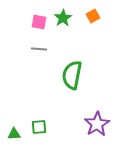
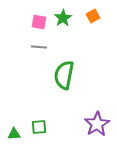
gray line: moved 2 px up
green semicircle: moved 8 px left
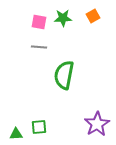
green star: rotated 30 degrees clockwise
green triangle: moved 2 px right
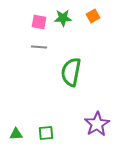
green semicircle: moved 7 px right, 3 px up
green square: moved 7 px right, 6 px down
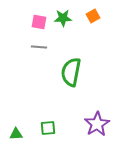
green square: moved 2 px right, 5 px up
